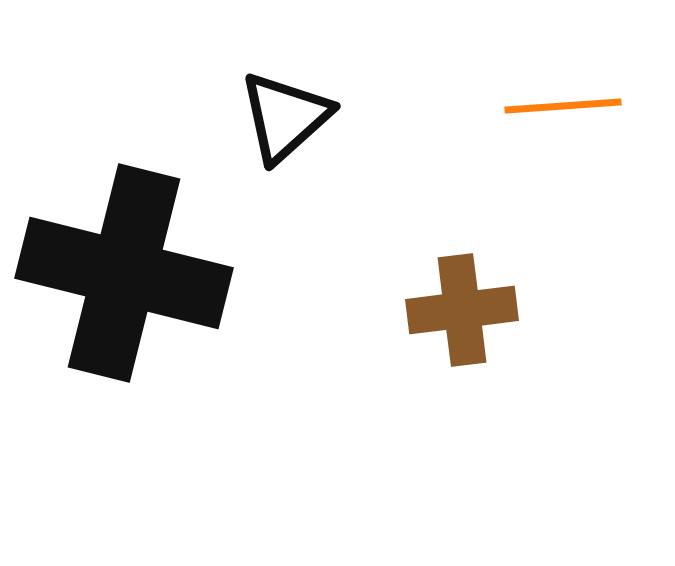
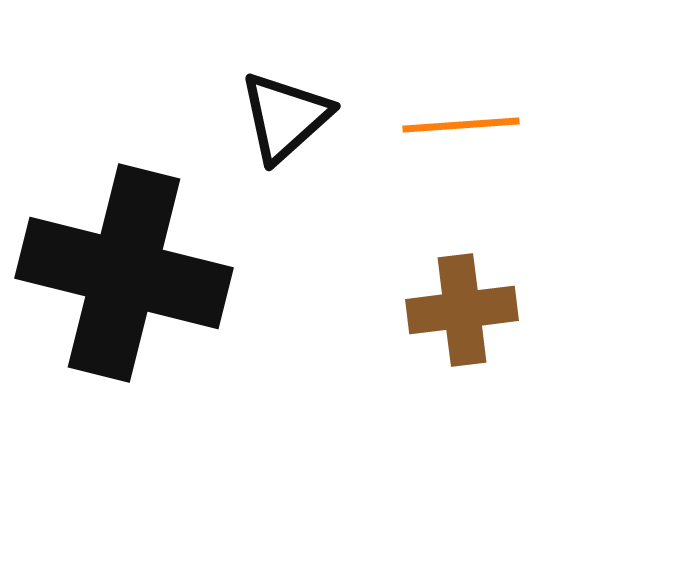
orange line: moved 102 px left, 19 px down
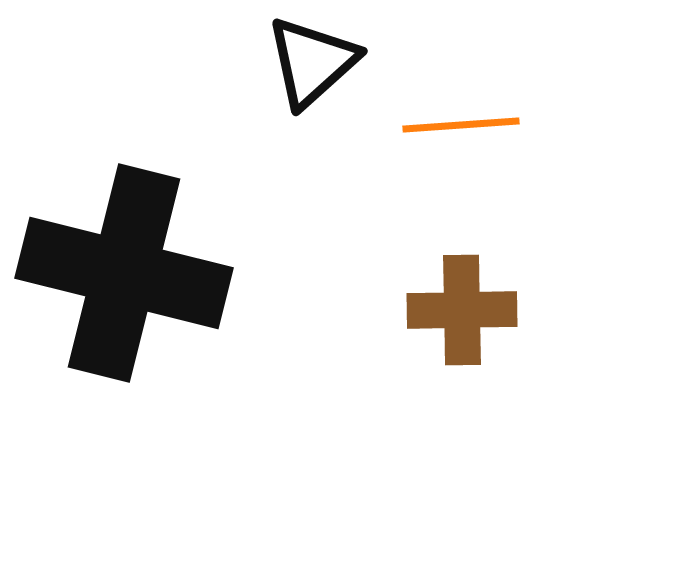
black triangle: moved 27 px right, 55 px up
brown cross: rotated 6 degrees clockwise
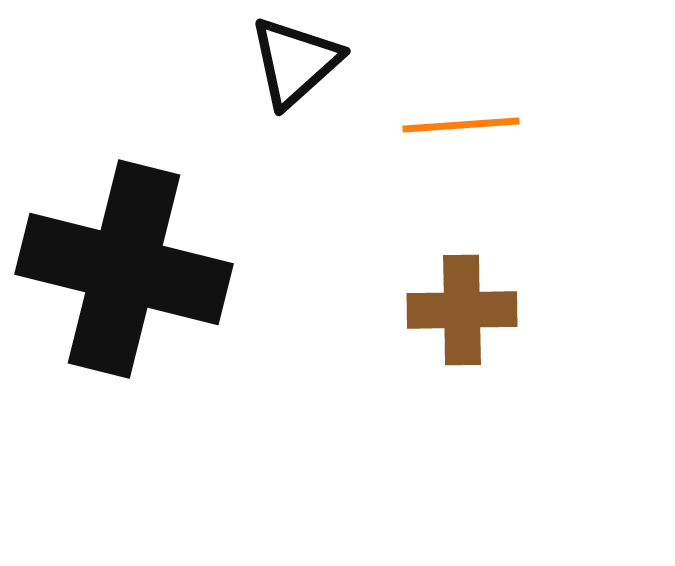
black triangle: moved 17 px left
black cross: moved 4 px up
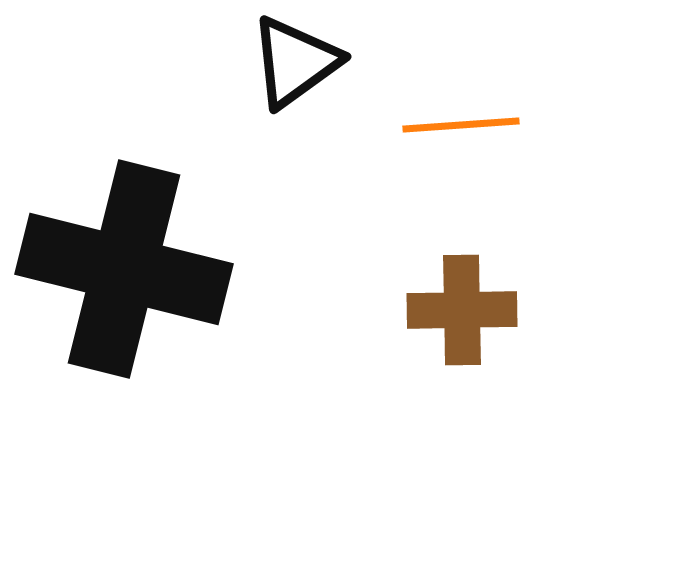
black triangle: rotated 6 degrees clockwise
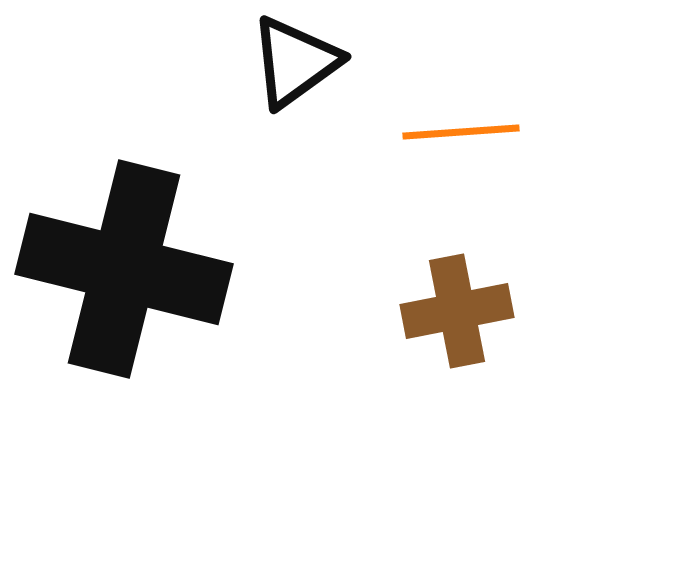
orange line: moved 7 px down
brown cross: moved 5 px left, 1 px down; rotated 10 degrees counterclockwise
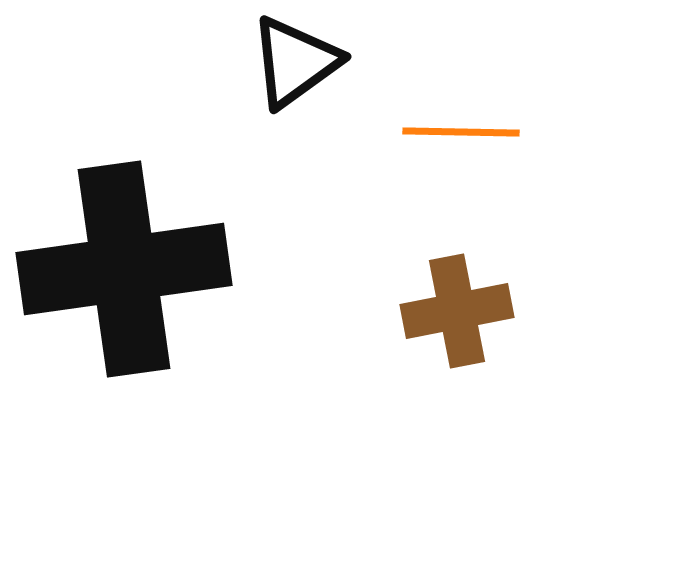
orange line: rotated 5 degrees clockwise
black cross: rotated 22 degrees counterclockwise
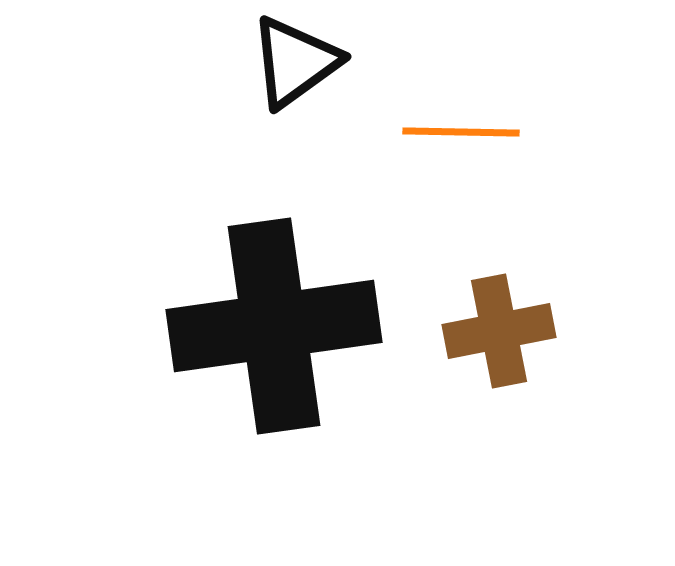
black cross: moved 150 px right, 57 px down
brown cross: moved 42 px right, 20 px down
